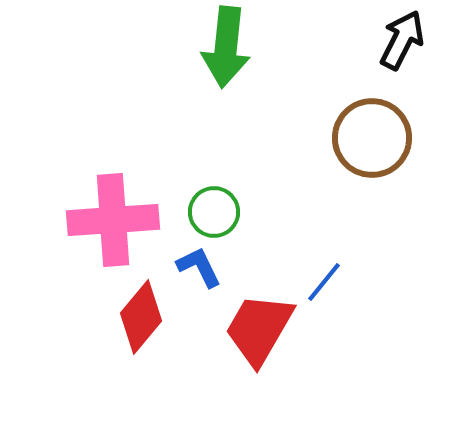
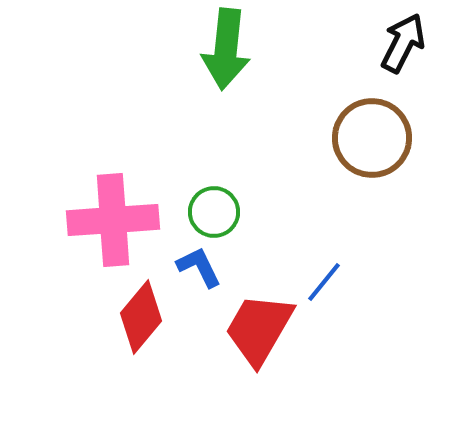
black arrow: moved 1 px right, 3 px down
green arrow: moved 2 px down
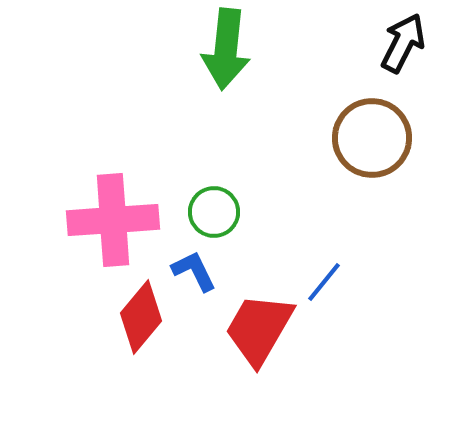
blue L-shape: moved 5 px left, 4 px down
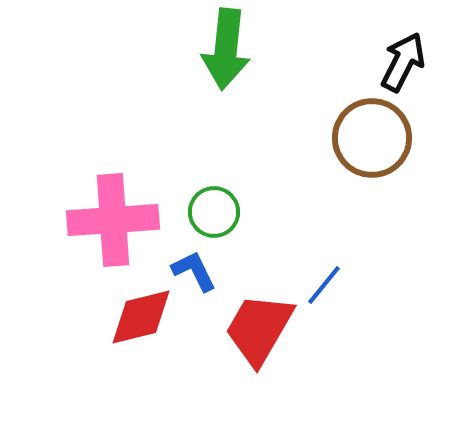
black arrow: moved 19 px down
blue line: moved 3 px down
red diamond: rotated 36 degrees clockwise
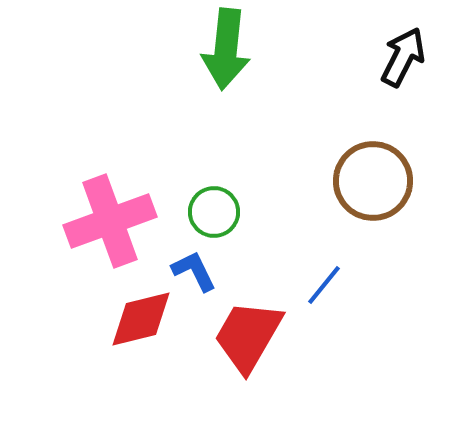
black arrow: moved 5 px up
brown circle: moved 1 px right, 43 px down
pink cross: moved 3 px left, 1 px down; rotated 16 degrees counterclockwise
red diamond: moved 2 px down
red trapezoid: moved 11 px left, 7 px down
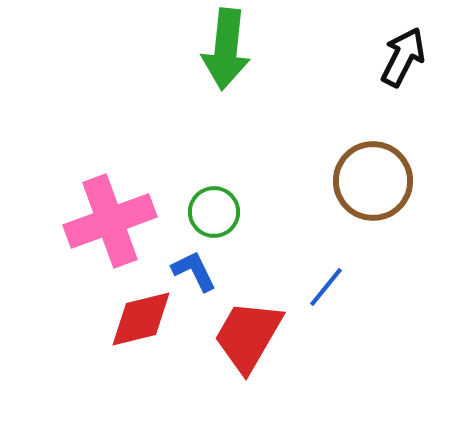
blue line: moved 2 px right, 2 px down
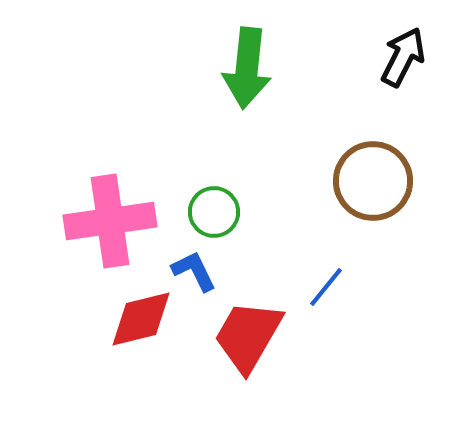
green arrow: moved 21 px right, 19 px down
pink cross: rotated 12 degrees clockwise
